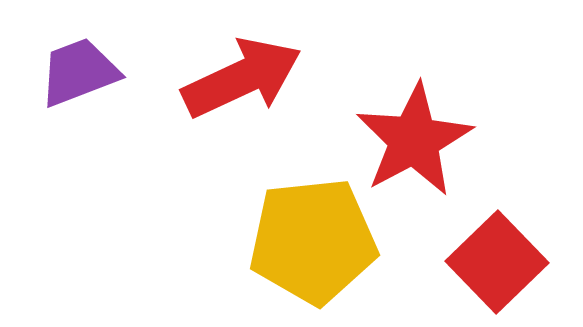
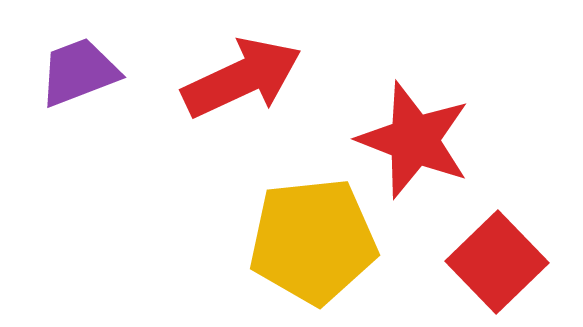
red star: rotated 23 degrees counterclockwise
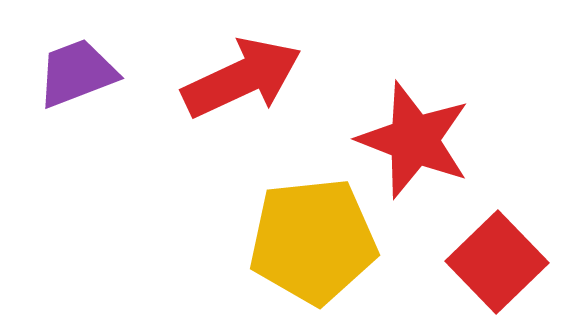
purple trapezoid: moved 2 px left, 1 px down
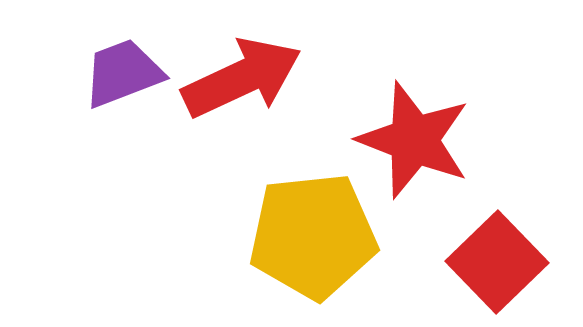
purple trapezoid: moved 46 px right
yellow pentagon: moved 5 px up
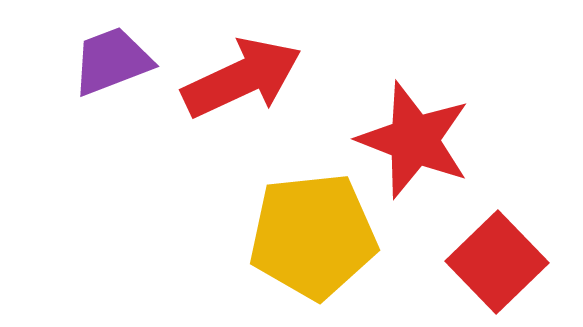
purple trapezoid: moved 11 px left, 12 px up
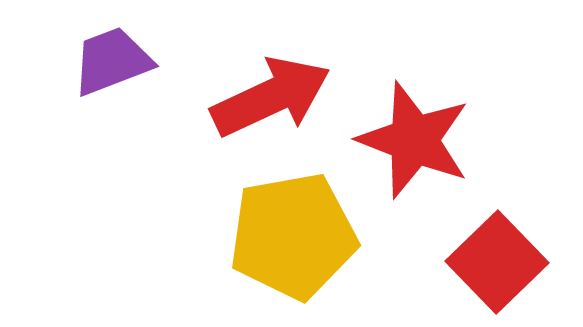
red arrow: moved 29 px right, 19 px down
yellow pentagon: moved 20 px left; rotated 4 degrees counterclockwise
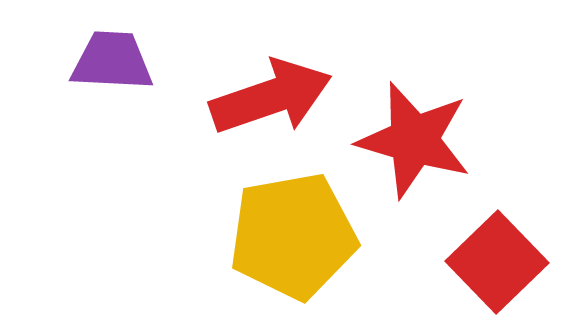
purple trapezoid: rotated 24 degrees clockwise
red arrow: rotated 6 degrees clockwise
red star: rotated 5 degrees counterclockwise
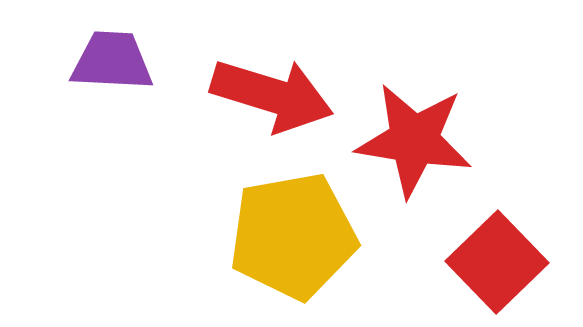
red arrow: moved 1 px right, 2 px up; rotated 36 degrees clockwise
red star: rotated 7 degrees counterclockwise
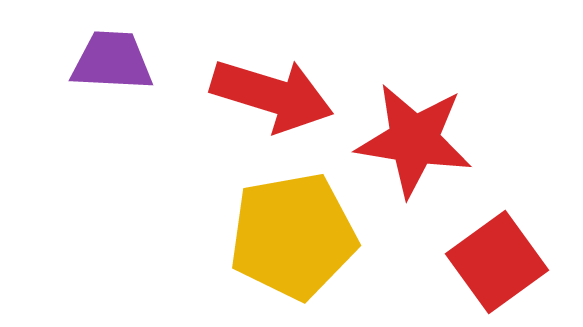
red square: rotated 8 degrees clockwise
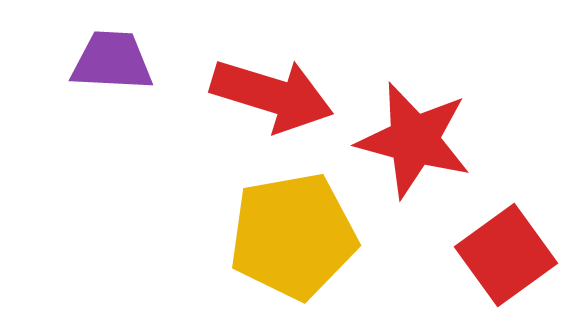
red star: rotated 6 degrees clockwise
red square: moved 9 px right, 7 px up
